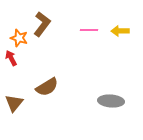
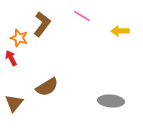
pink line: moved 7 px left, 14 px up; rotated 30 degrees clockwise
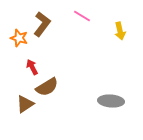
yellow arrow: rotated 102 degrees counterclockwise
red arrow: moved 21 px right, 9 px down
brown triangle: moved 11 px right, 1 px down; rotated 18 degrees clockwise
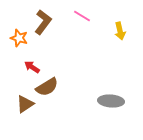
brown L-shape: moved 1 px right, 2 px up
red arrow: rotated 28 degrees counterclockwise
